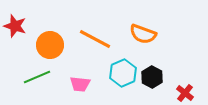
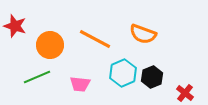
black hexagon: rotated 10 degrees clockwise
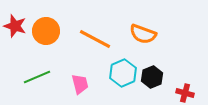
orange circle: moved 4 px left, 14 px up
pink trapezoid: rotated 110 degrees counterclockwise
red cross: rotated 24 degrees counterclockwise
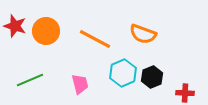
green line: moved 7 px left, 3 px down
red cross: rotated 12 degrees counterclockwise
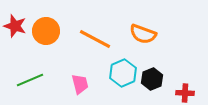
black hexagon: moved 2 px down
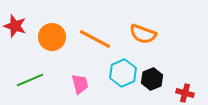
orange circle: moved 6 px right, 6 px down
red cross: rotated 12 degrees clockwise
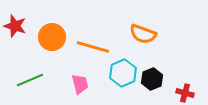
orange line: moved 2 px left, 8 px down; rotated 12 degrees counterclockwise
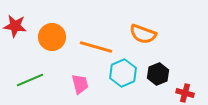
red star: rotated 10 degrees counterclockwise
orange line: moved 3 px right
black hexagon: moved 6 px right, 5 px up
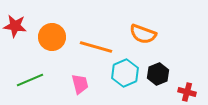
cyan hexagon: moved 2 px right
red cross: moved 2 px right, 1 px up
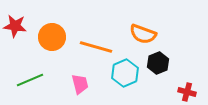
black hexagon: moved 11 px up
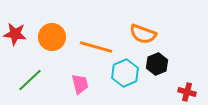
red star: moved 8 px down
black hexagon: moved 1 px left, 1 px down
green line: rotated 20 degrees counterclockwise
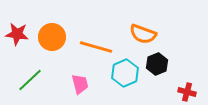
red star: moved 2 px right
